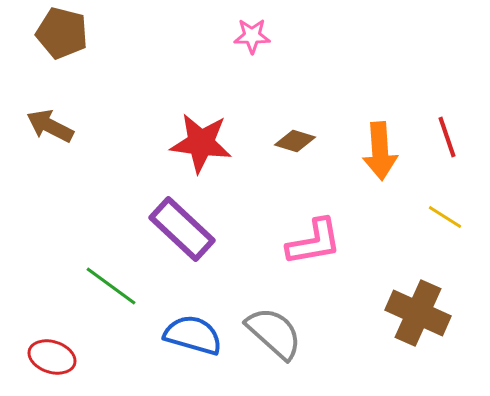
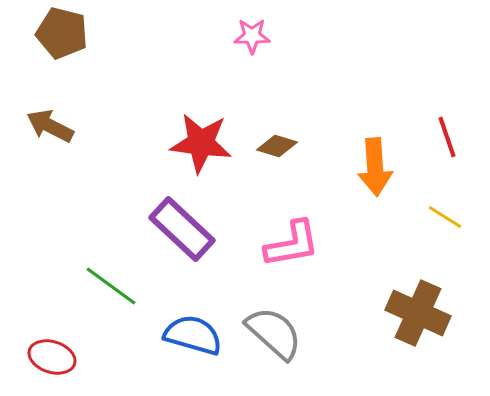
brown diamond: moved 18 px left, 5 px down
orange arrow: moved 5 px left, 16 px down
pink L-shape: moved 22 px left, 2 px down
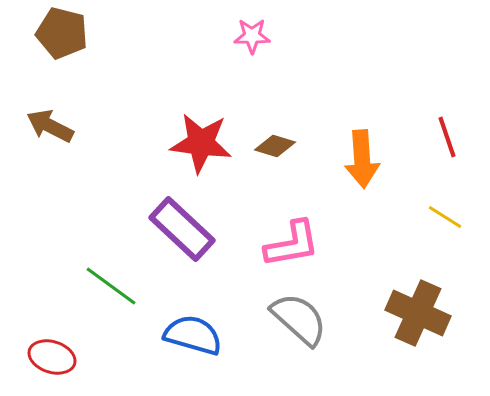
brown diamond: moved 2 px left
orange arrow: moved 13 px left, 8 px up
gray semicircle: moved 25 px right, 14 px up
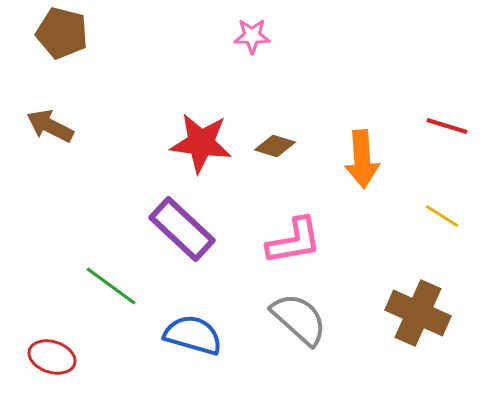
red line: moved 11 px up; rotated 54 degrees counterclockwise
yellow line: moved 3 px left, 1 px up
pink L-shape: moved 2 px right, 3 px up
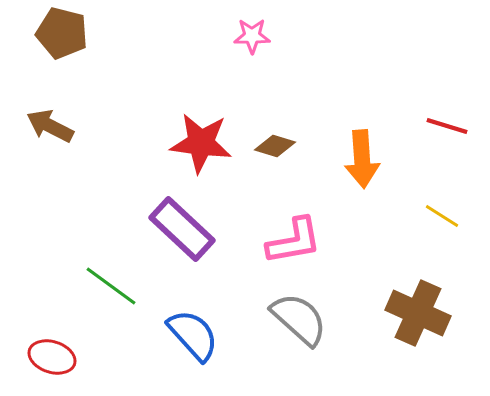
blue semicircle: rotated 32 degrees clockwise
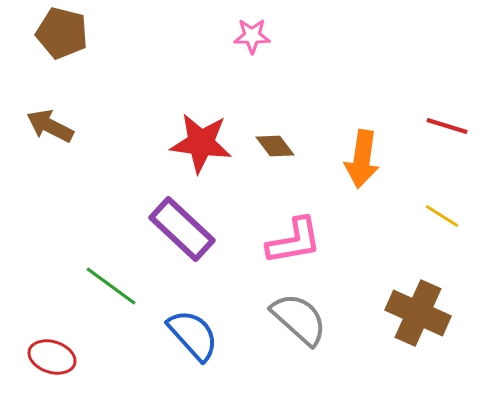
brown diamond: rotated 36 degrees clockwise
orange arrow: rotated 12 degrees clockwise
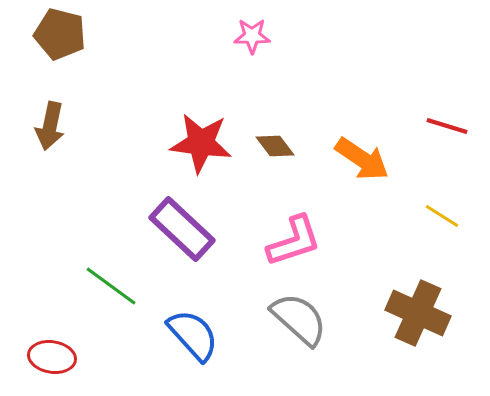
brown pentagon: moved 2 px left, 1 px down
brown arrow: rotated 105 degrees counterclockwise
orange arrow: rotated 64 degrees counterclockwise
pink L-shape: rotated 8 degrees counterclockwise
red ellipse: rotated 9 degrees counterclockwise
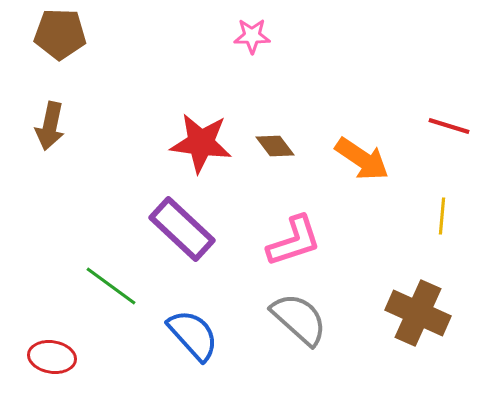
brown pentagon: rotated 12 degrees counterclockwise
red line: moved 2 px right
yellow line: rotated 63 degrees clockwise
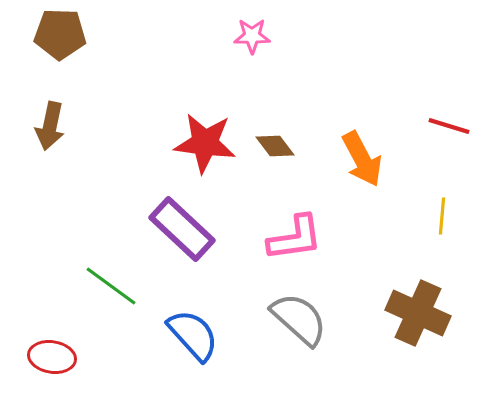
red star: moved 4 px right
orange arrow: rotated 28 degrees clockwise
pink L-shape: moved 1 px right, 3 px up; rotated 10 degrees clockwise
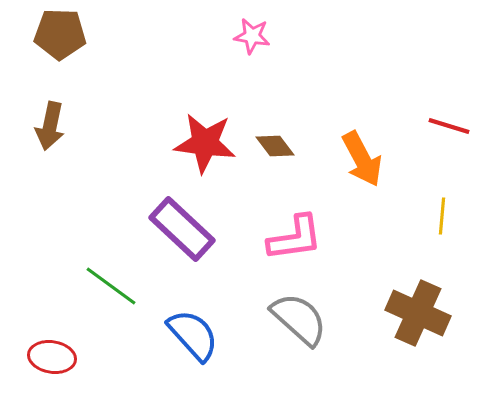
pink star: rotated 9 degrees clockwise
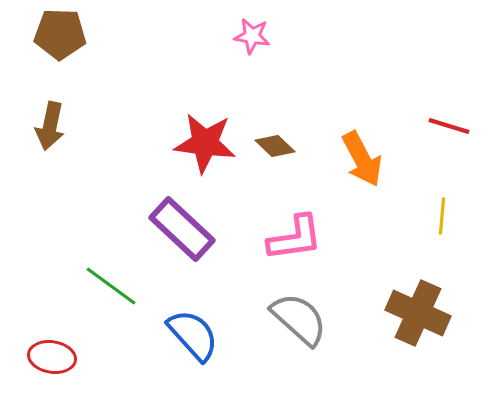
brown diamond: rotated 9 degrees counterclockwise
